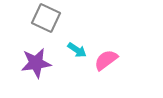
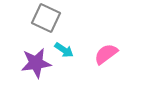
cyan arrow: moved 13 px left
pink semicircle: moved 6 px up
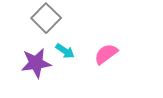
gray square: rotated 20 degrees clockwise
cyan arrow: moved 1 px right, 1 px down
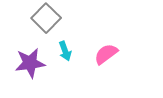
cyan arrow: rotated 36 degrees clockwise
purple star: moved 6 px left
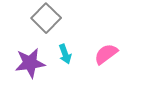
cyan arrow: moved 3 px down
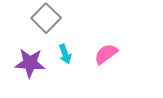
purple star: rotated 12 degrees clockwise
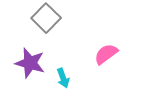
cyan arrow: moved 2 px left, 24 px down
purple star: rotated 12 degrees clockwise
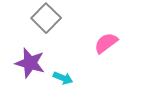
pink semicircle: moved 11 px up
cyan arrow: rotated 48 degrees counterclockwise
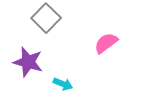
purple star: moved 2 px left, 1 px up
cyan arrow: moved 6 px down
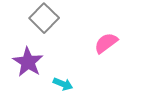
gray square: moved 2 px left
purple star: rotated 16 degrees clockwise
